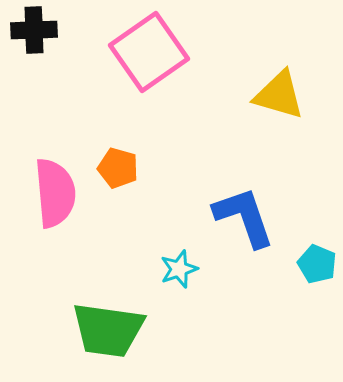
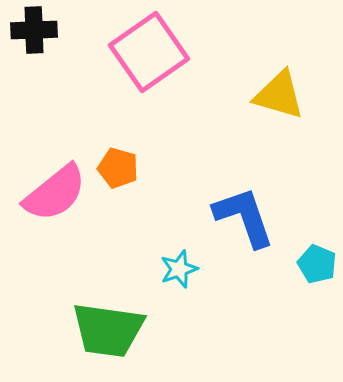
pink semicircle: rotated 56 degrees clockwise
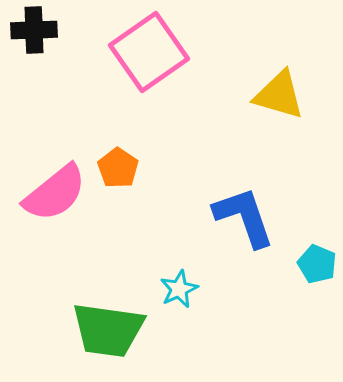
orange pentagon: rotated 18 degrees clockwise
cyan star: moved 20 px down; rotated 6 degrees counterclockwise
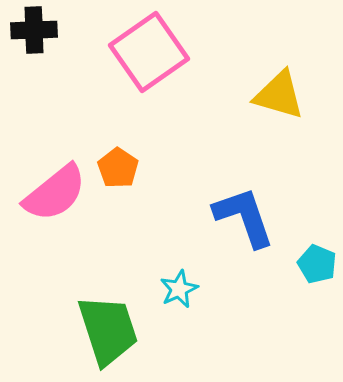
green trapezoid: rotated 116 degrees counterclockwise
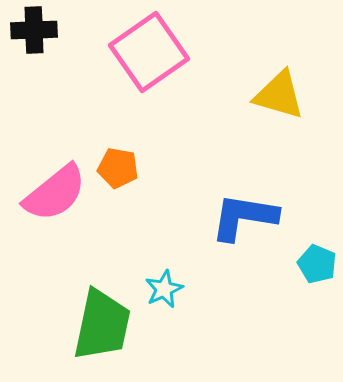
orange pentagon: rotated 24 degrees counterclockwise
blue L-shape: rotated 62 degrees counterclockwise
cyan star: moved 15 px left
green trapezoid: moved 6 px left, 5 px up; rotated 30 degrees clockwise
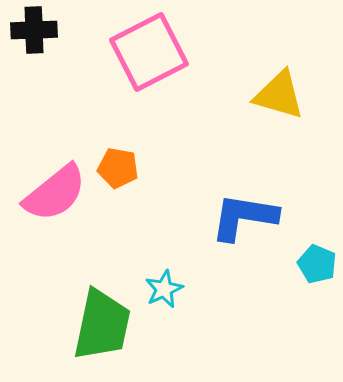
pink square: rotated 8 degrees clockwise
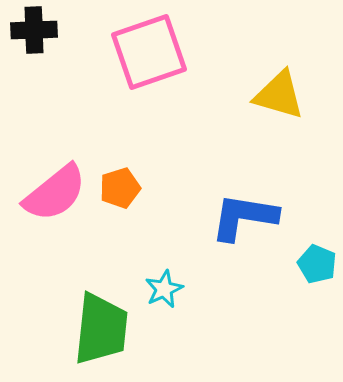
pink square: rotated 8 degrees clockwise
orange pentagon: moved 2 px right, 20 px down; rotated 27 degrees counterclockwise
green trapezoid: moved 1 px left, 4 px down; rotated 6 degrees counterclockwise
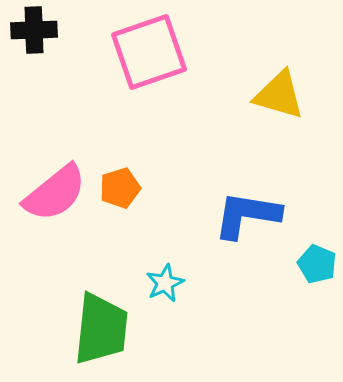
blue L-shape: moved 3 px right, 2 px up
cyan star: moved 1 px right, 6 px up
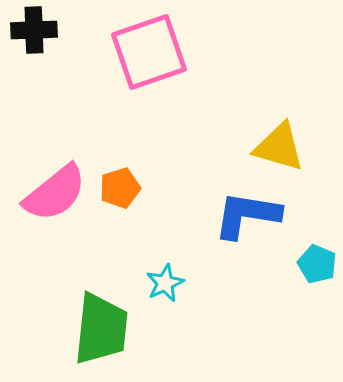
yellow triangle: moved 52 px down
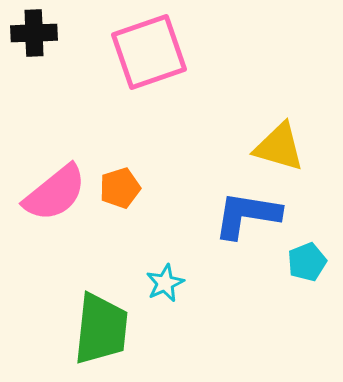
black cross: moved 3 px down
cyan pentagon: moved 10 px left, 2 px up; rotated 27 degrees clockwise
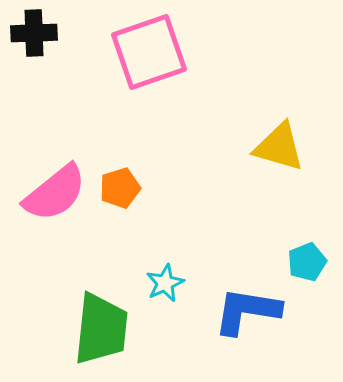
blue L-shape: moved 96 px down
